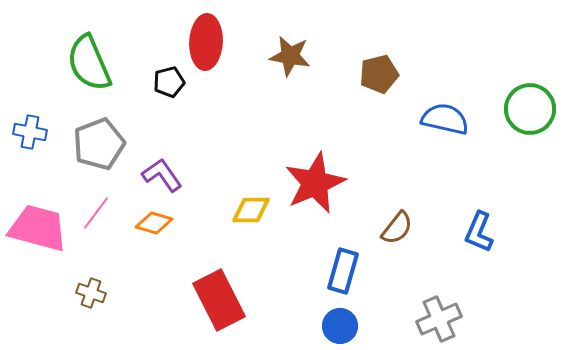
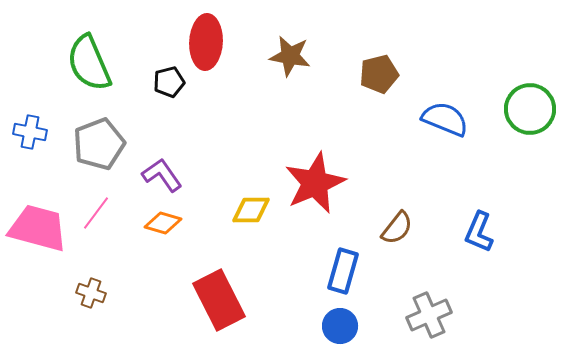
blue semicircle: rotated 9 degrees clockwise
orange diamond: moved 9 px right
gray cross: moved 10 px left, 4 px up
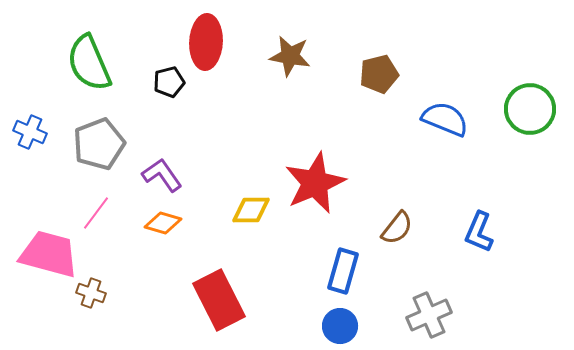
blue cross: rotated 12 degrees clockwise
pink trapezoid: moved 11 px right, 26 px down
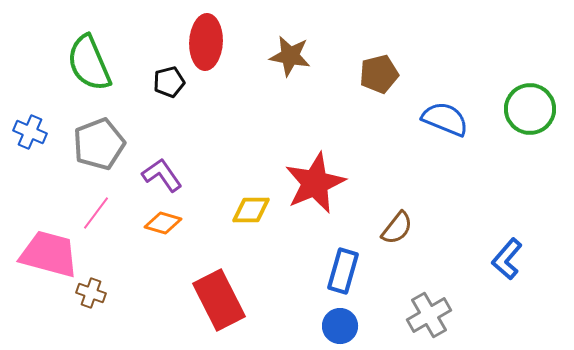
blue L-shape: moved 28 px right, 27 px down; rotated 18 degrees clockwise
gray cross: rotated 6 degrees counterclockwise
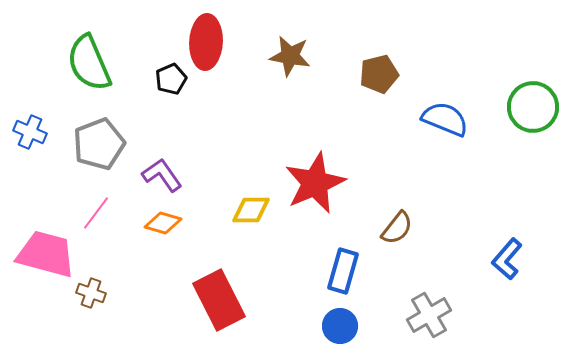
black pentagon: moved 2 px right, 3 px up; rotated 8 degrees counterclockwise
green circle: moved 3 px right, 2 px up
pink trapezoid: moved 3 px left
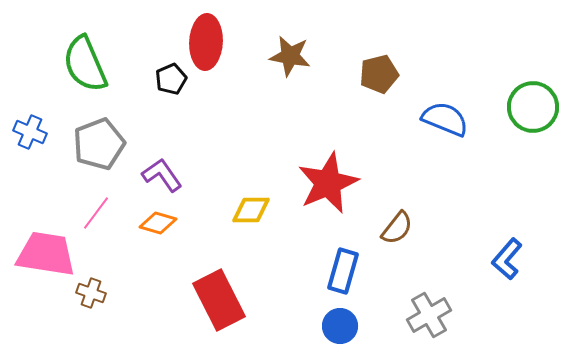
green semicircle: moved 4 px left, 1 px down
red star: moved 13 px right
orange diamond: moved 5 px left
pink trapezoid: rotated 6 degrees counterclockwise
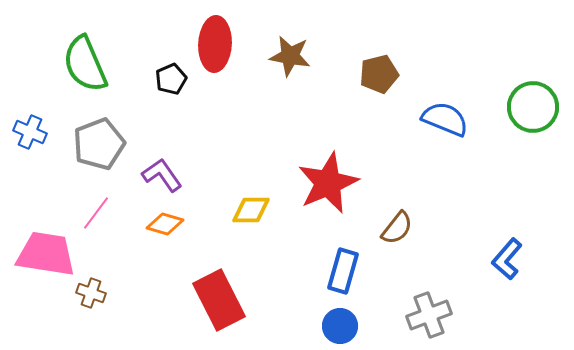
red ellipse: moved 9 px right, 2 px down
orange diamond: moved 7 px right, 1 px down
gray cross: rotated 9 degrees clockwise
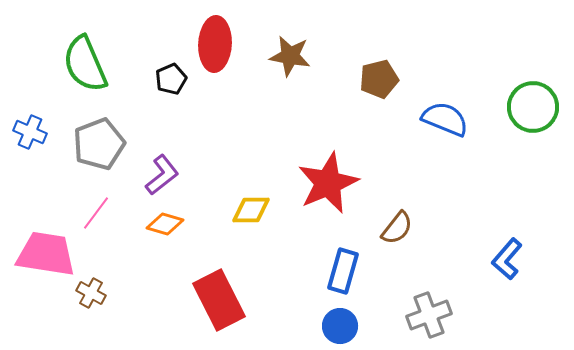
brown pentagon: moved 5 px down
purple L-shape: rotated 87 degrees clockwise
brown cross: rotated 8 degrees clockwise
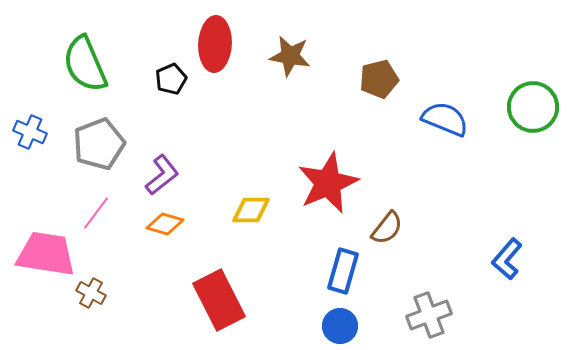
brown semicircle: moved 10 px left
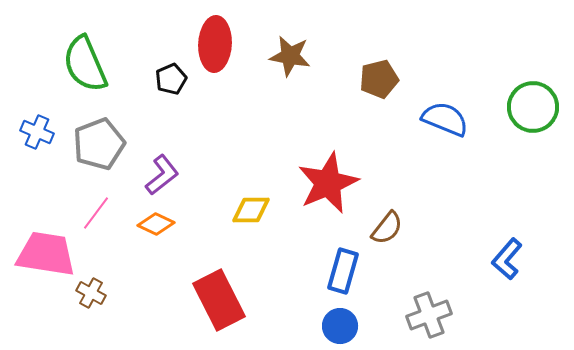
blue cross: moved 7 px right
orange diamond: moved 9 px left; rotated 9 degrees clockwise
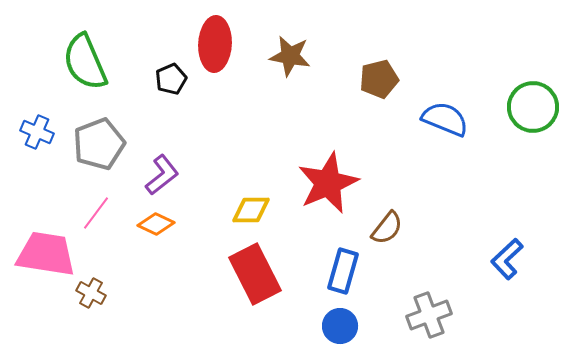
green semicircle: moved 2 px up
blue L-shape: rotated 6 degrees clockwise
red rectangle: moved 36 px right, 26 px up
